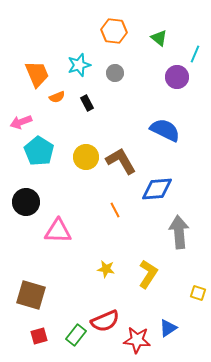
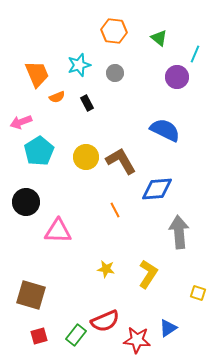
cyan pentagon: rotated 8 degrees clockwise
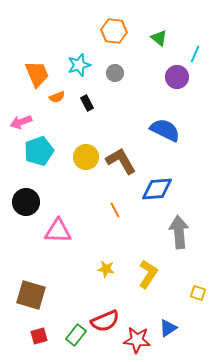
cyan pentagon: rotated 12 degrees clockwise
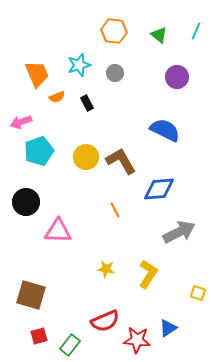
green triangle: moved 3 px up
cyan line: moved 1 px right, 23 px up
blue diamond: moved 2 px right
gray arrow: rotated 68 degrees clockwise
green rectangle: moved 6 px left, 10 px down
